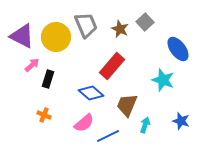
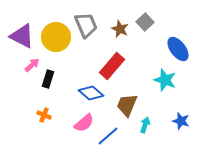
cyan star: moved 2 px right
blue line: rotated 15 degrees counterclockwise
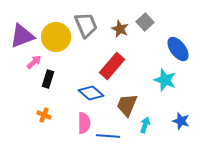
purple triangle: rotated 48 degrees counterclockwise
pink arrow: moved 2 px right, 3 px up
pink semicircle: rotated 50 degrees counterclockwise
blue line: rotated 45 degrees clockwise
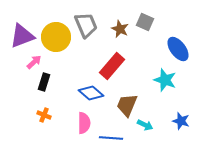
gray square: rotated 24 degrees counterclockwise
black rectangle: moved 4 px left, 3 px down
cyan arrow: rotated 98 degrees clockwise
blue line: moved 3 px right, 2 px down
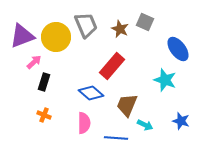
blue line: moved 5 px right
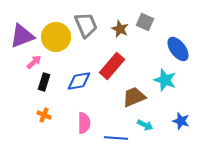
blue diamond: moved 12 px left, 12 px up; rotated 50 degrees counterclockwise
brown trapezoid: moved 7 px right, 8 px up; rotated 45 degrees clockwise
